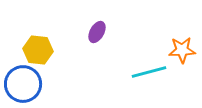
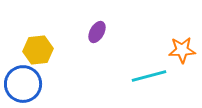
yellow hexagon: rotated 12 degrees counterclockwise
cyan line: moved 4 px down
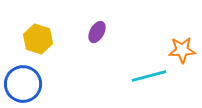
yellow hexagon: moved 11 px up; rotated 24 degrees clockwise
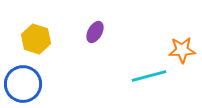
purple ellipse: moved 2 px left
yellow hexagon: moved 2 px left
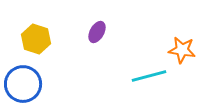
purple ellipse: moved 2 px right
orange star: rotated 12 degrees clockwise
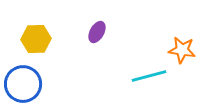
yellow hexagon: rotated 20 degrees counterclockwise
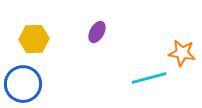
yellow hexagon: moved 2 px left
orange star: moved 3 px down
cyan line: moved 2 px down
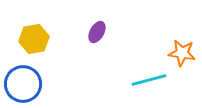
yellow hexagon: rotated 8 degrees counterclockwise
cyan line: moved 2 px down
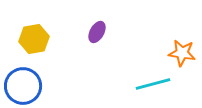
cyan line: moved 4 px right, 4 px down
blue circle: moved 2 px down
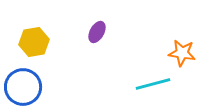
yellow hexagon: moved 3 px down
blue circle: moved 1 px down
